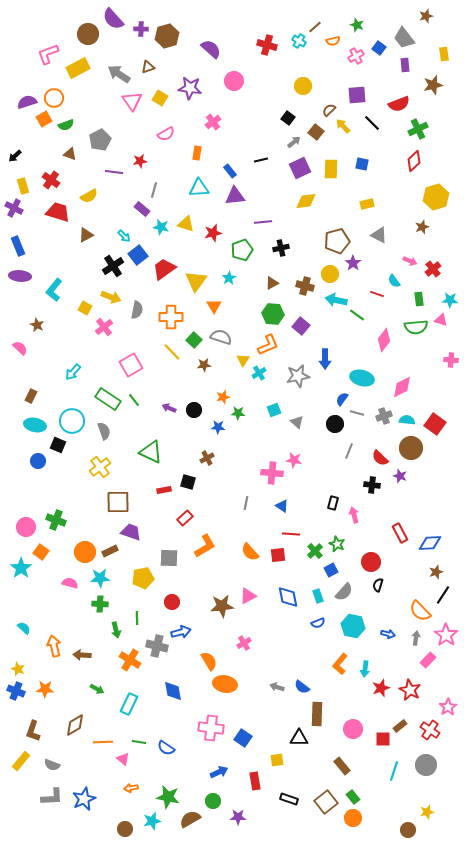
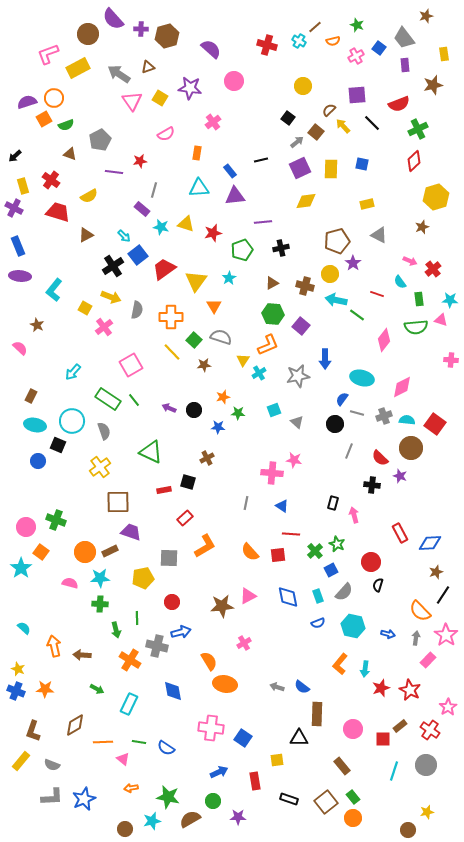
gray arrow at (294, 142): moved 3 px right
cyan semicircle at (394, 281): moved 6 px right, 1 px down
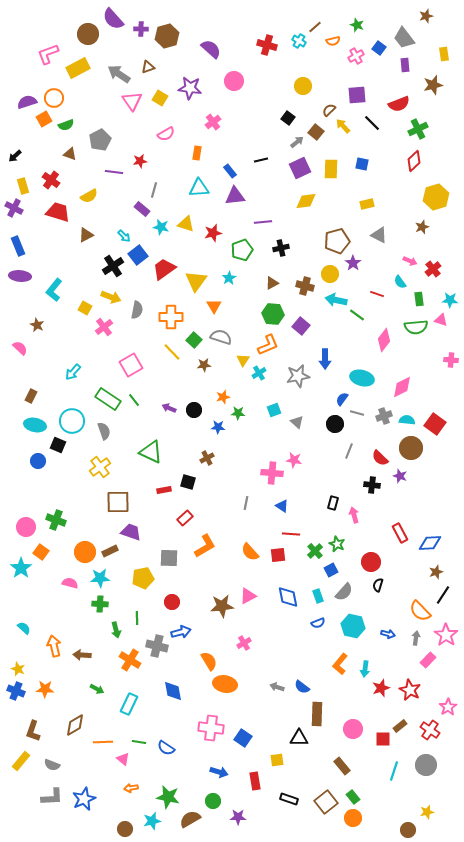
blue arrow at (219, 772): rotated 42 degrees clockwise
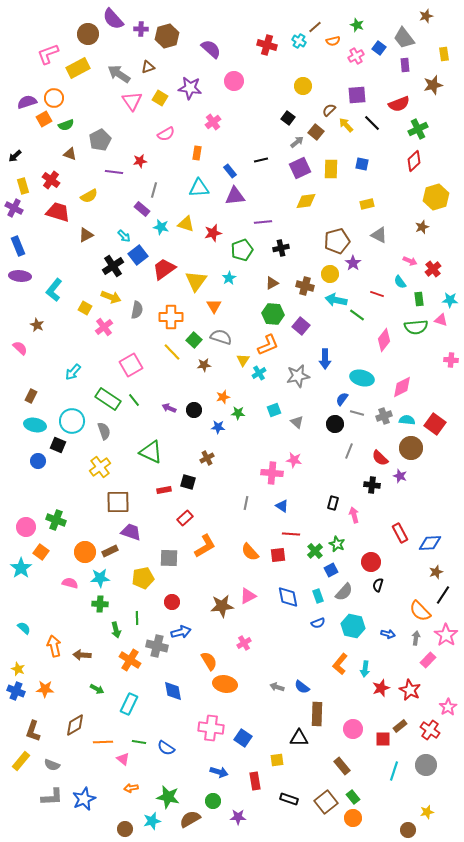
yellow arrow at (343, 126): moved 3 px right, 1 px up
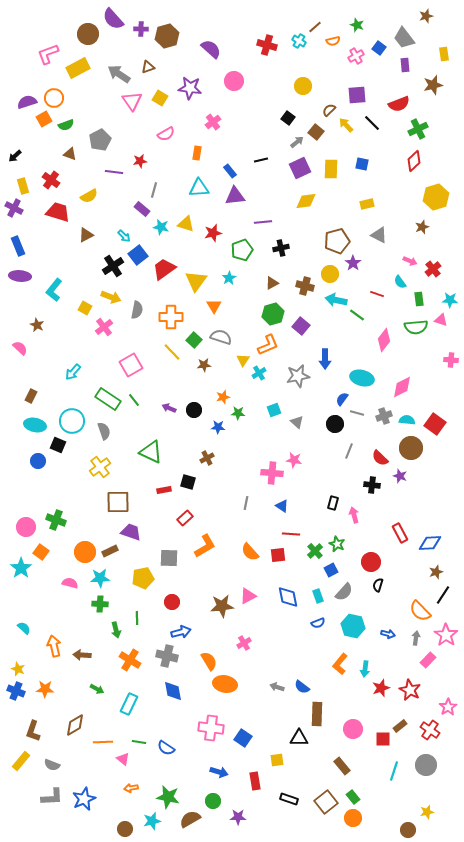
green hexagon at (273, 314): rotated 20 degrees counterclockwise
gray cross at (157, 646): moved 10 px right, 10 px down
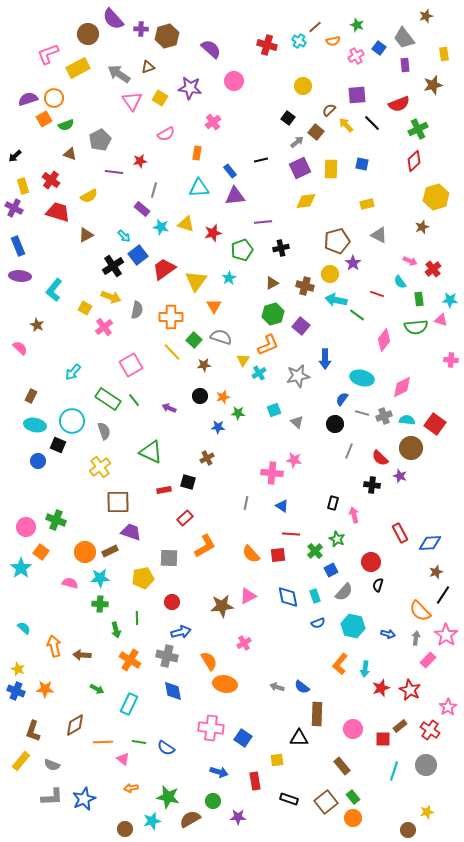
purple semicircle at (27, 102): moved 1 px right, 3 px up
black circle at (194, 410): moved 6 px right, 14 px up
gray line at (357, 413): moved 5 px right
green star at (337, 544): moved 5 px up
orange semicircle at (250, 552): moved 1 px right, 2 px down
cyan rectangle at (318, 596): moved 3 px left
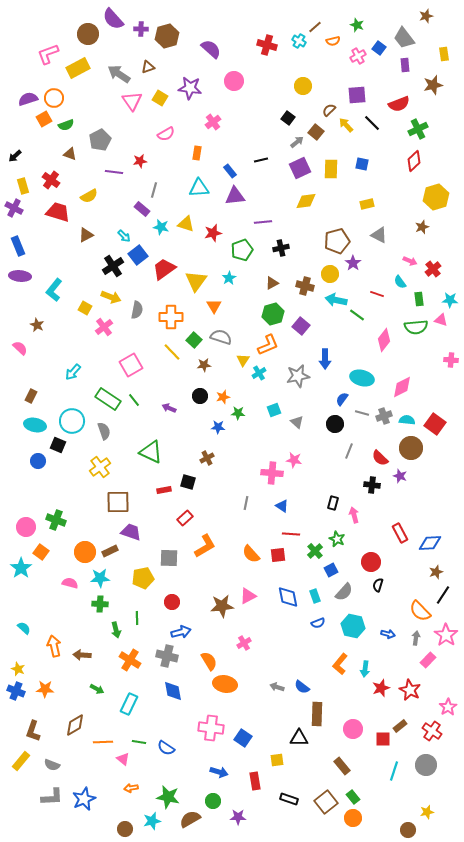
pink cross at (356, 56): moved 2 px right
red cross at (430, 730): moved 2 px right, 1 px down
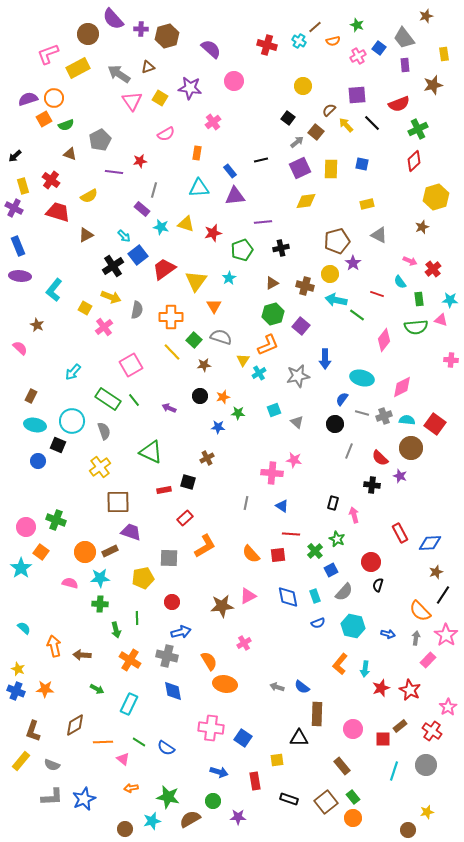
green line at (139, 742): rotated 24 degrees clockwise
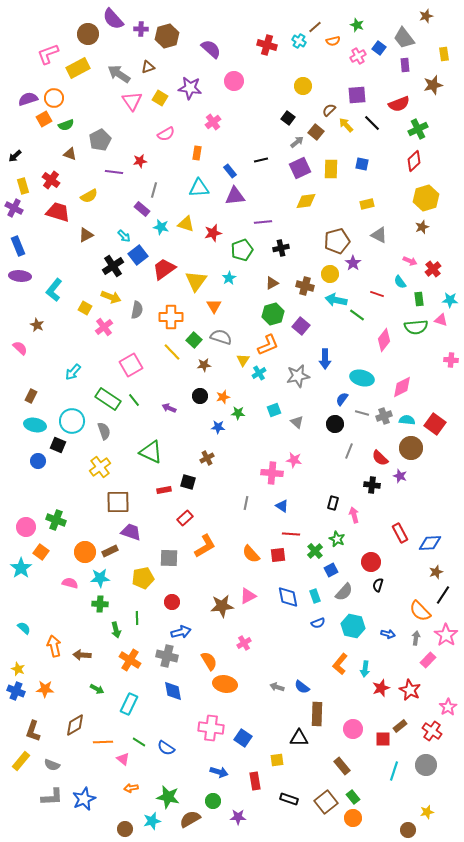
yellow hexagon at (436, 197): moved 10 px left, 1 px down
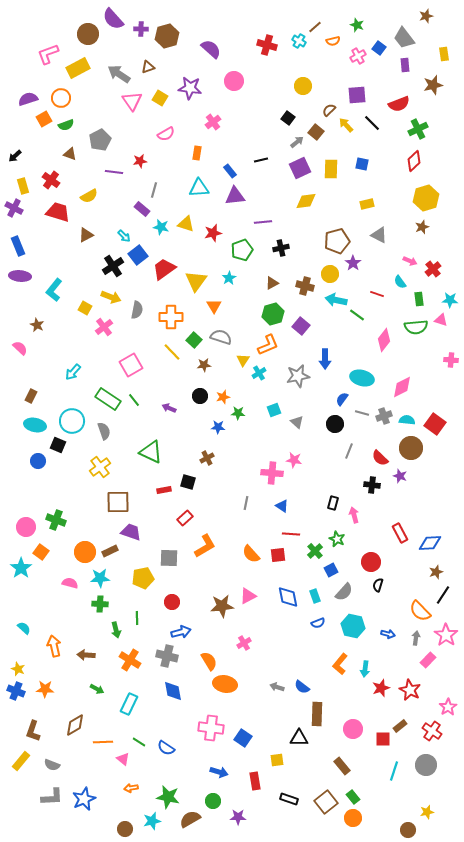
orange circle at (54, 98): moved 7 px right
brown arrow at (82, 655): moved 4 px right
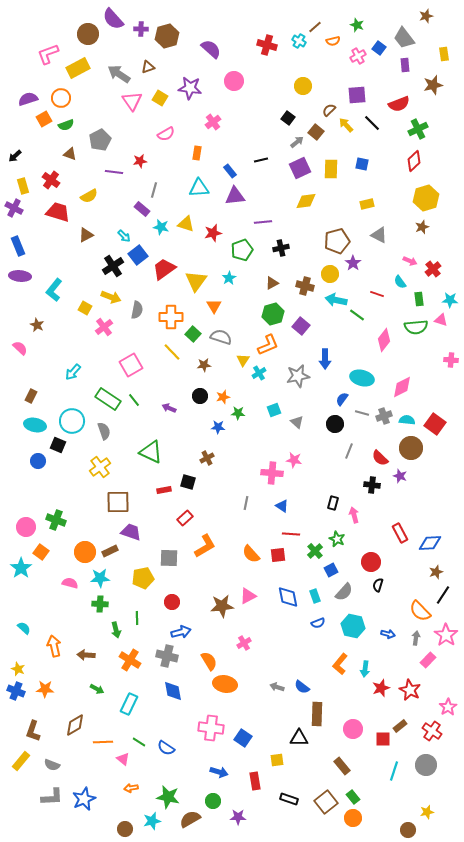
green square at (194, 340): moved 1 px left, 6 px up
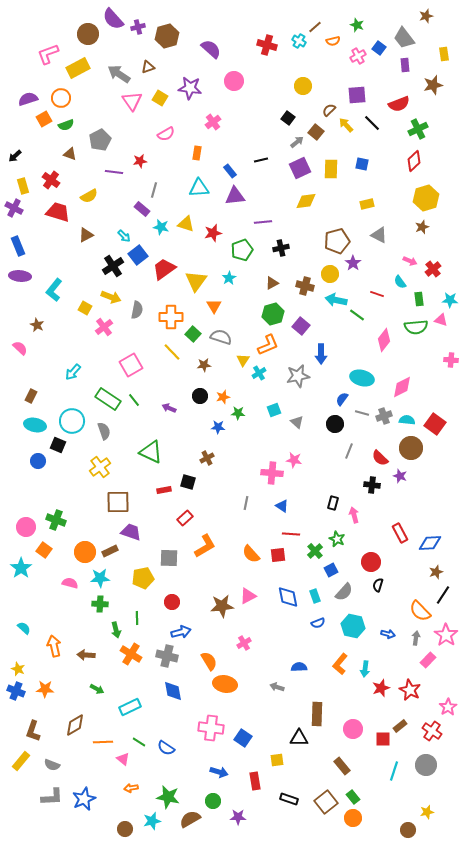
purple cross at (141, 29): moved 3 px left, 2 px up; rotated 16 degrees counterclockwise
blue arrow at (325, 359): moved 4 px left, 5 px up
orange square at (41, 552): moved 3 px right, 2 px up
orange cross at (130, 660): moved 1 px right, 6 px up
blue semicircle at (302, 687): moved 3 px left, 20 px up; rotated 140 degrees clockwise
cyan rectangle at (129, 704): moved 1 px right, 3 px down; rotated 40 degrees clockwise
